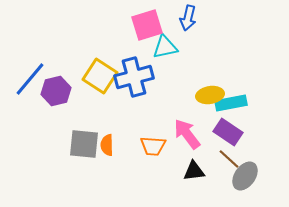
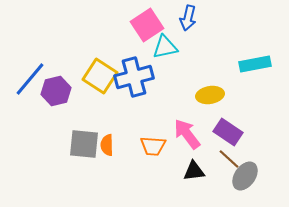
pink square: rotated 16 degrees counterclockwise
cyan rectangle: moved 24 px right, 39 px up
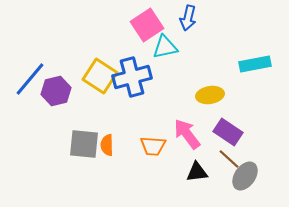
blue cross: moved 2 px left
black triangle: moved 3 px right, 1 px down
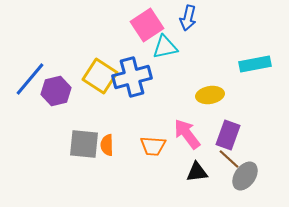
purple rectangle: moved 3 px down; rotated 76 degrees clockwise
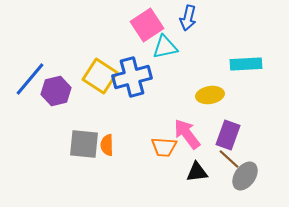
cyan rectangle: moved 9 px left; rotated 8 degrees clockwise
orange trapezoid: moved 11 px right, 1 px down
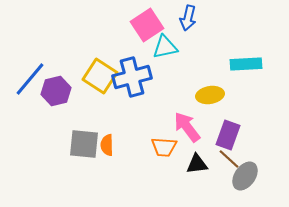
pink arrow: moved 7 px up
black triangle: moved 8 px up
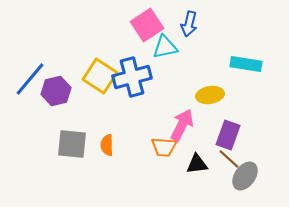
blue arrow: moved 1 px right, 6 px down
cyan rectangle: rotated 12 degrees clockwise
pink arrow: moved 5 px left, 2 px up; rotated 64 degrees clockwise
gray square: moved 12 px left
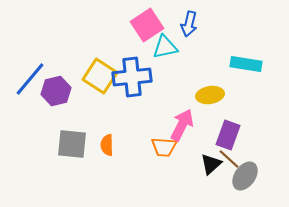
blue cross: rotated 9 degrees clockwise
black triangle: moved 14 px right; rotated 35 degrees counterclockwise
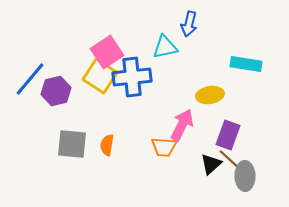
pink square: moved 40 px left, 27 px down
orange semicircle: rotated 10 degrees clockwise
gray ellipse: rotated 36 degrees counterclockwise
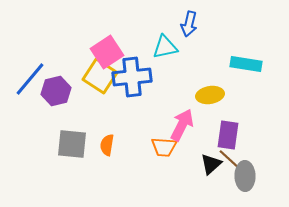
purple rectangle: rotated 12 degrees counterclockwise
